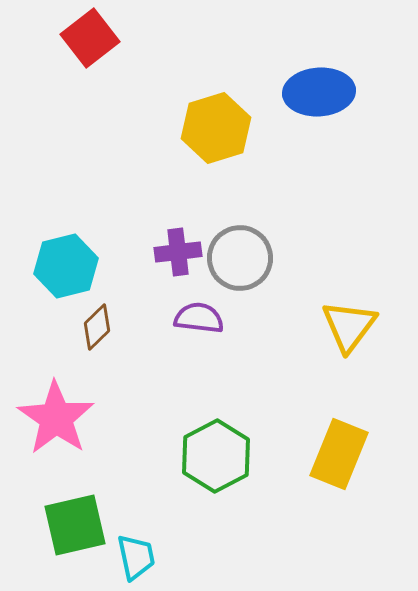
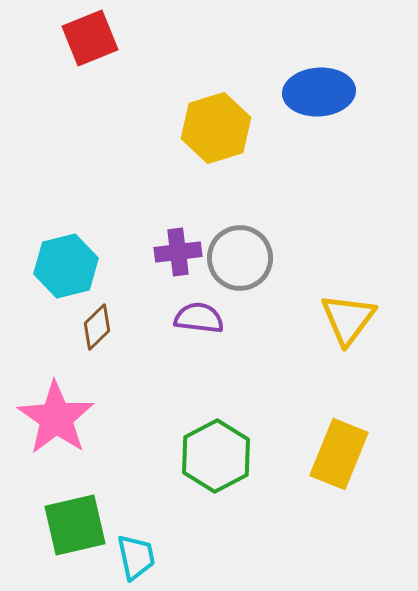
red square: rotated 16 degrees clockwise
yellow triangle: moved 1 px left, 7 px up
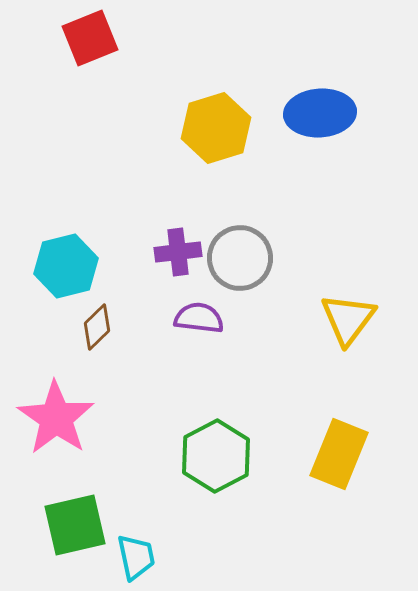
blue ellipse: moved 1 px right, 21 px down
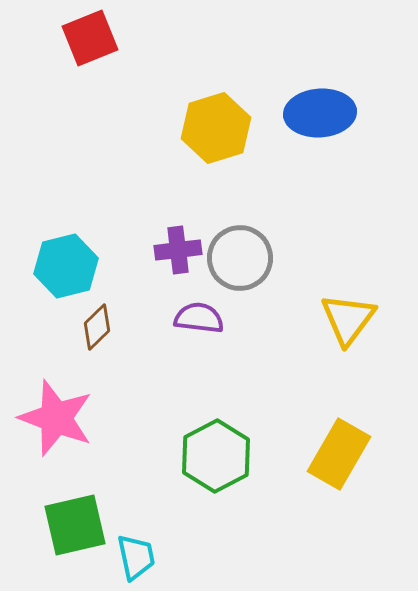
purple cross: moved 2 px up
pink star: rotated 14 degrees counterclockwise
yellow rectangle: rotated 8 degrees clockwise
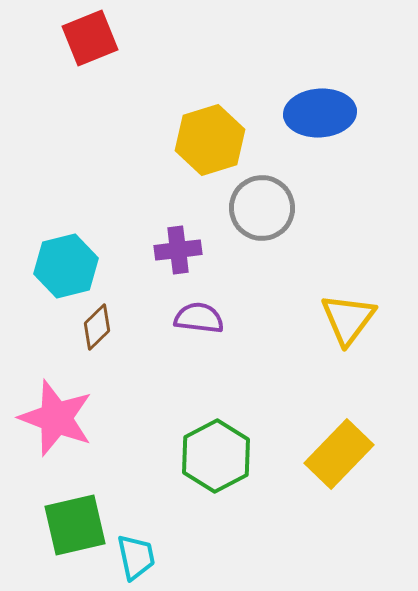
yellow hexagon: moved 6 px left, 12 px down
gray circle: moved 22 px right, 50 px up
yellow rectangle: rotated 14 degrees clockwise
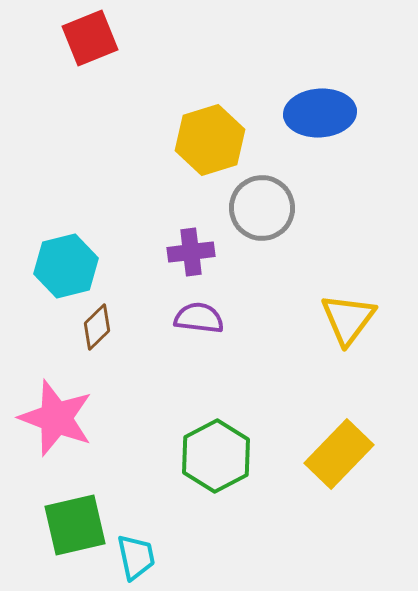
purple cross: moved 13 px right, 2 px down
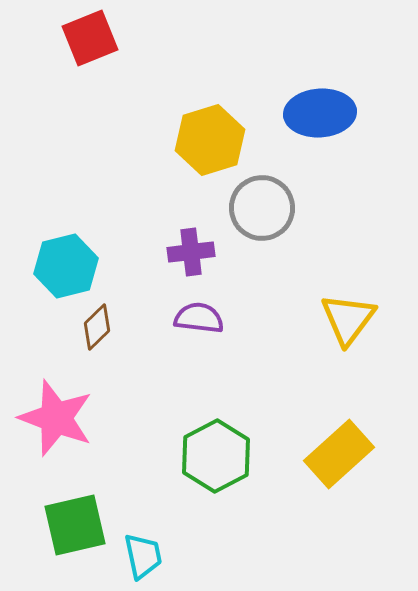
yellow rectangle: rotated 4 degrees clockwise
cyan trapezoid: moved 7 px right, 1 px up
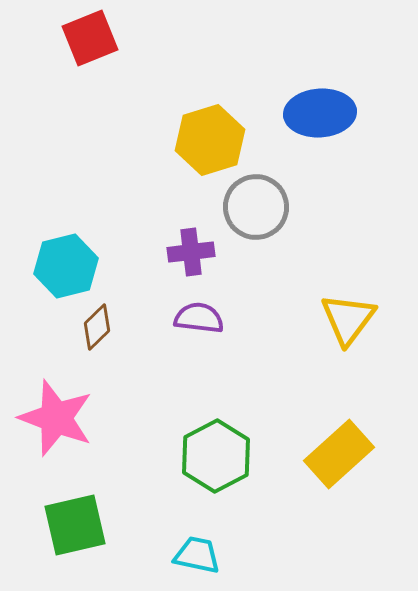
gray circle: moved 6 px left, 1 px up
cyan trapezoid: moved 54 px right, 1 px up; rotated 66 degrees counterclockwise
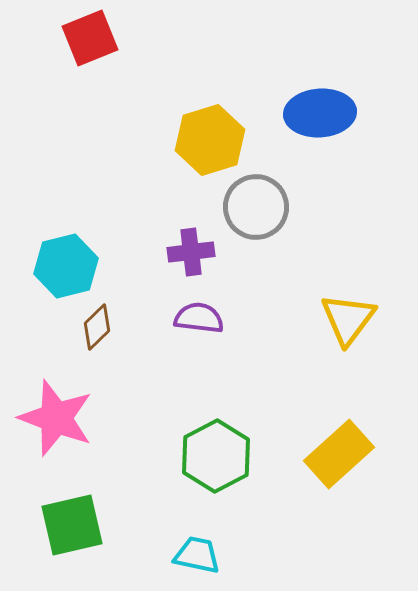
green square: moved 3 px left
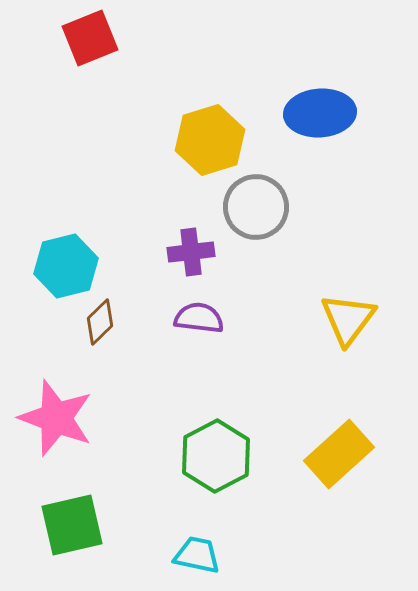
brown diamond: moved 3 px right, 5 px up
